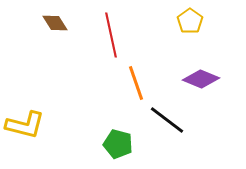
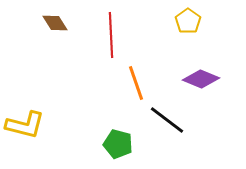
yellow pentagon: moved 2 px left
red line: rotated 9 degrees clockwise
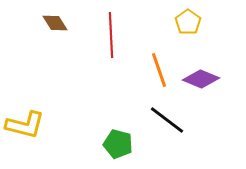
yellow pentagon: moved 1 px down
orange line: moved 23 px right, 13 px up
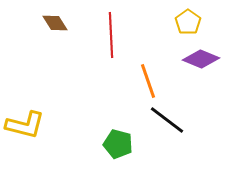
orange line: moved 11 px left, 11 px down
purple diamond: moved 20 px up
